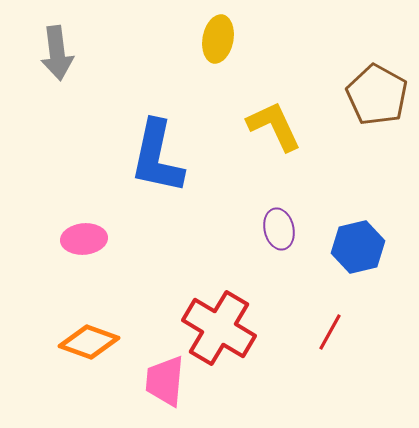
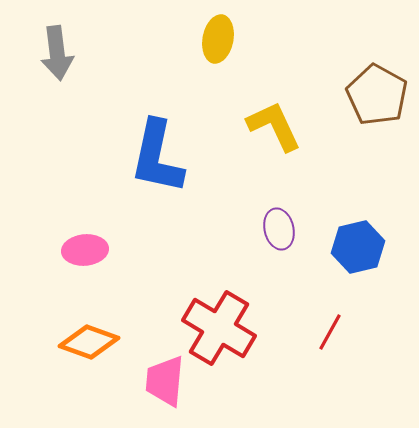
pink ellipse: moved 1 px right, 11 px down
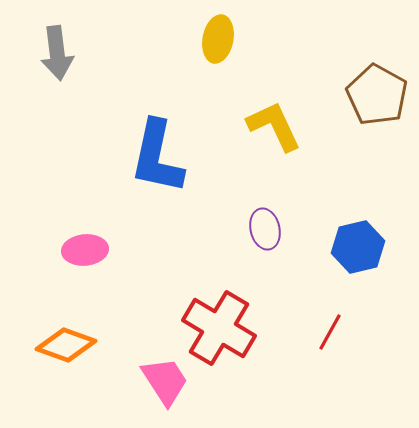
purple ellipse: moved 14 px left
orange diamond: moved 23 px left, 3 px down
pink trapezoid: rotated 142 degrees clockwise
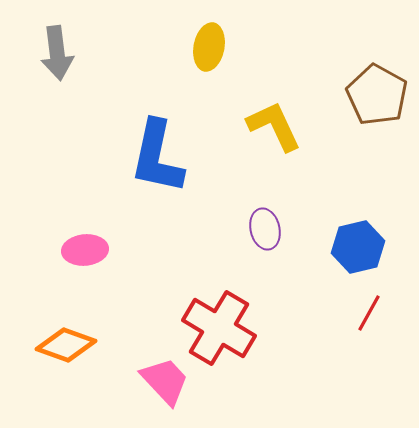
yellow ellipse: moved 9 px left, 8 px down
red line: moved 39 px right, 19 px up
pink trapezoid: rotated 10 degrees counterclockwise
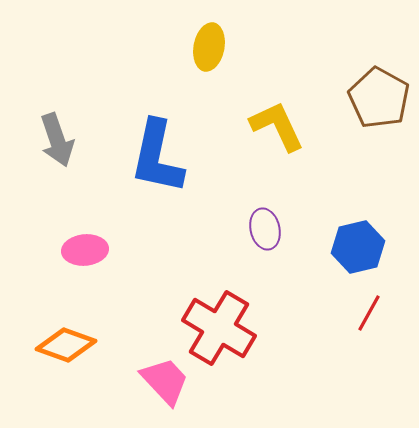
gray arrow: moved 87 px down; rotated 12 degrees counterclockwise
brown pentagon: moved 2 px right, 3 px down
yellow L-shape: moved 3 px right
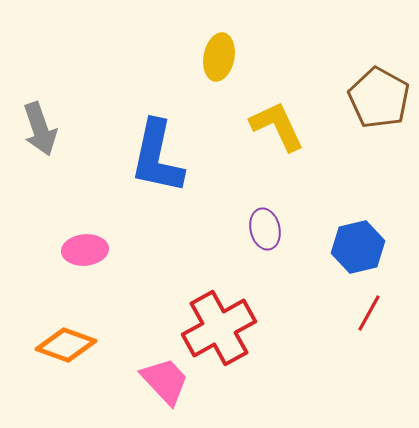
yellow ellipse: moved 10 px right, 10 px down
gray arrow: moved 17 px left, 11 px up
red cross: rotated 30 degrees clockwise
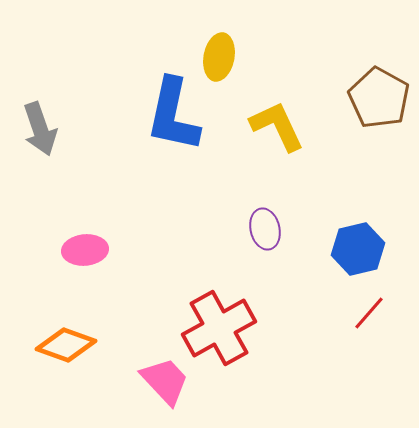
blue L-shape: moved 16 px right, 42 px up
blue hexagon: moved 2 px down
red line: rotated 12 degrees clockwise
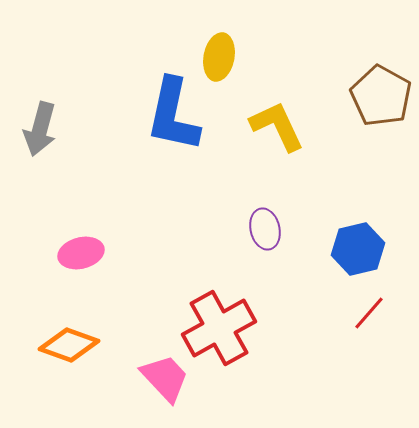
brown pentagon: moved 2 px right, 2 px up
gray arrow: rotated 34 degrees clockwise
pink ellipse: moved 4 px left, 3 px down; rotated 9 degrees counterclockwise
orange diamond: moved 3 px right
pink trapezoid: moved 3 px up
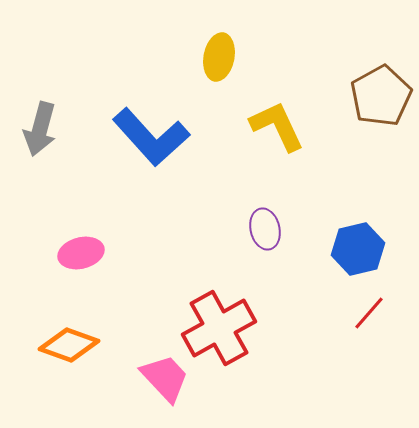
brown pentagon: rotated 14 degrees clockwise
blue L-shape: moved 22 px left, 22 px down; rotated 54 degrees counterclockwise
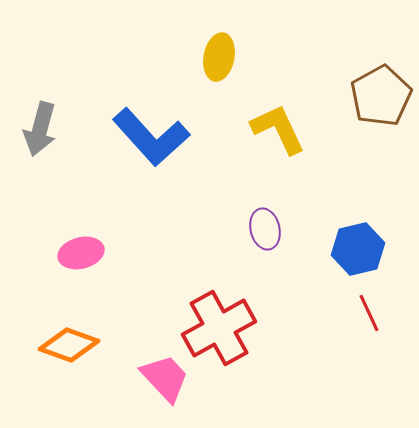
yellow L-shape: moved 1 px right, 3 px down
red line: rotated 66 degrees counterclockwise
